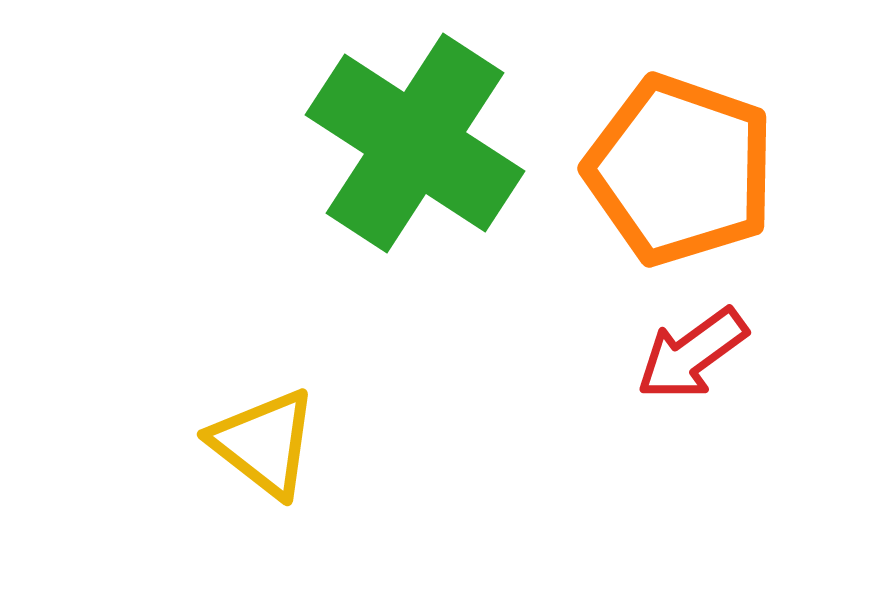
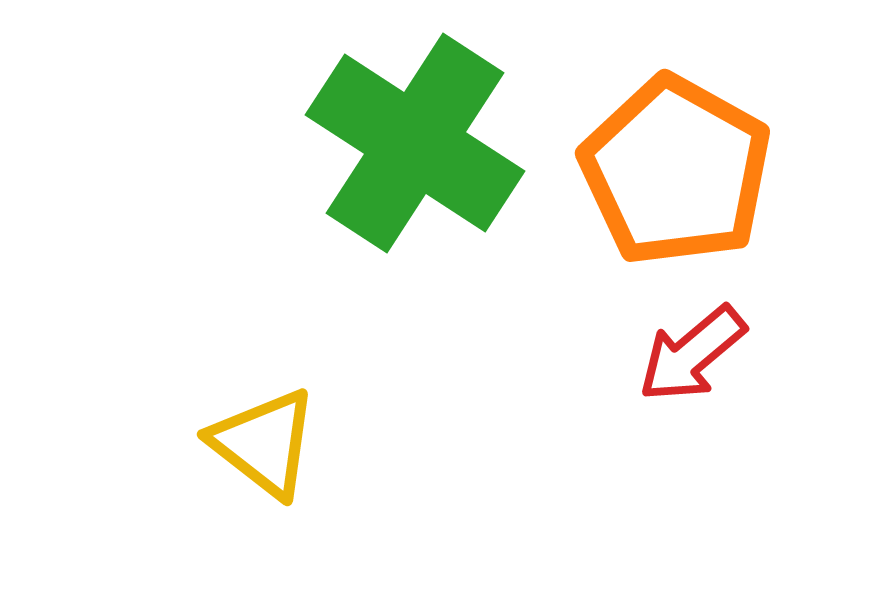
orange pentagon: moved 4 px left, 1 px down; rotated 10 degrees clockwise
red arrow: rotated 4 degrees counterclockwise
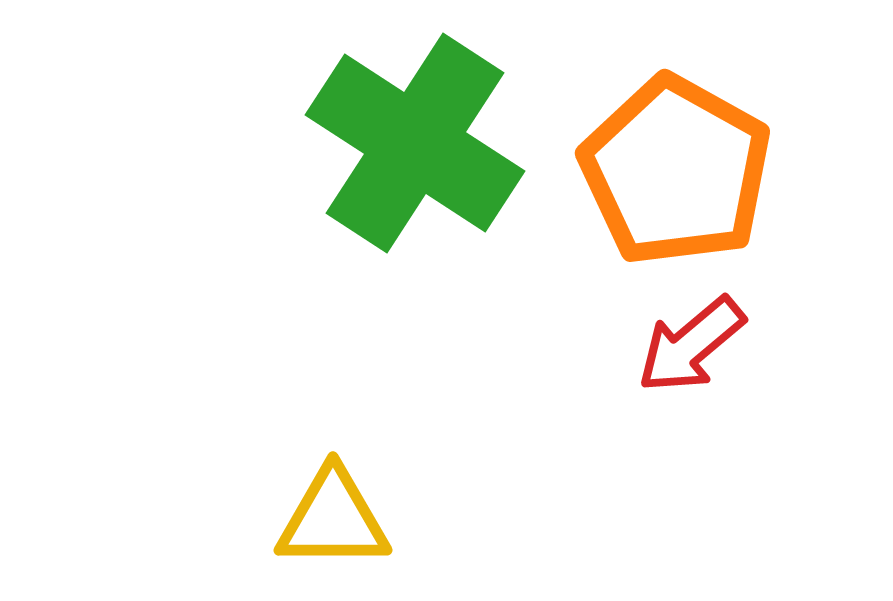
red arrow: moved 1 px left, 9 px up
yellow triangle: moved 69 px right, 76 px down; rotated 38 degrees counterclockwise
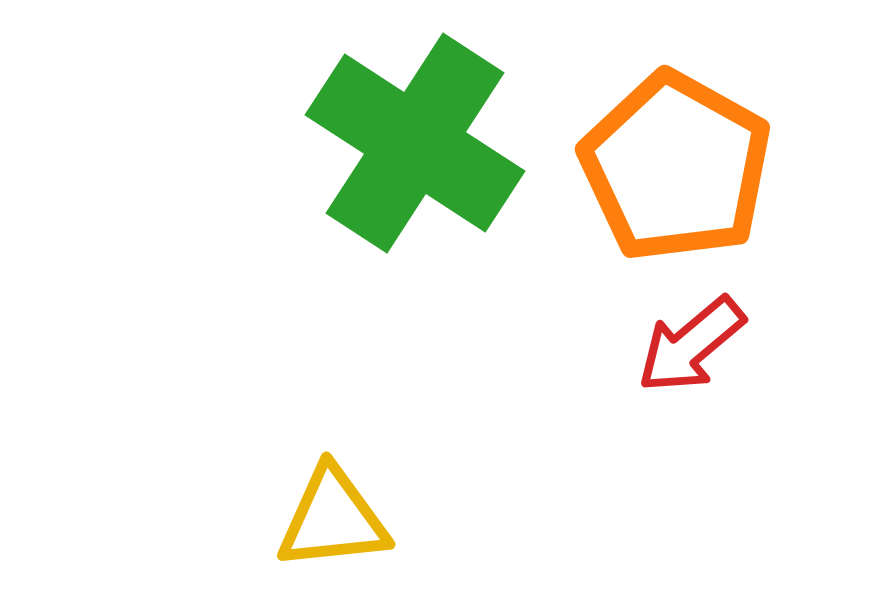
orange pentagon: moved 4 px up
yellow triangle: rotated 6 degrees counterclockwise
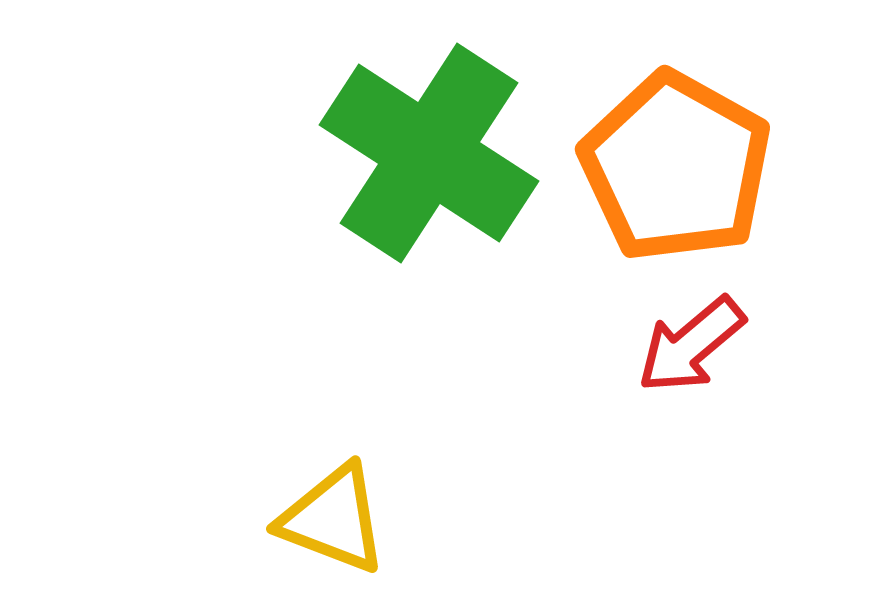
green cross: moved 14 px right, 10 px down
yellow triangle: rotated 27 degrees clockwise
